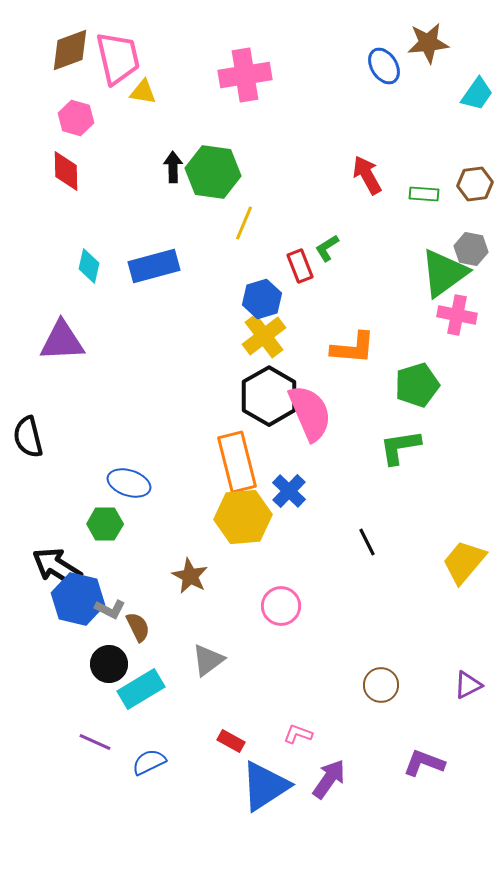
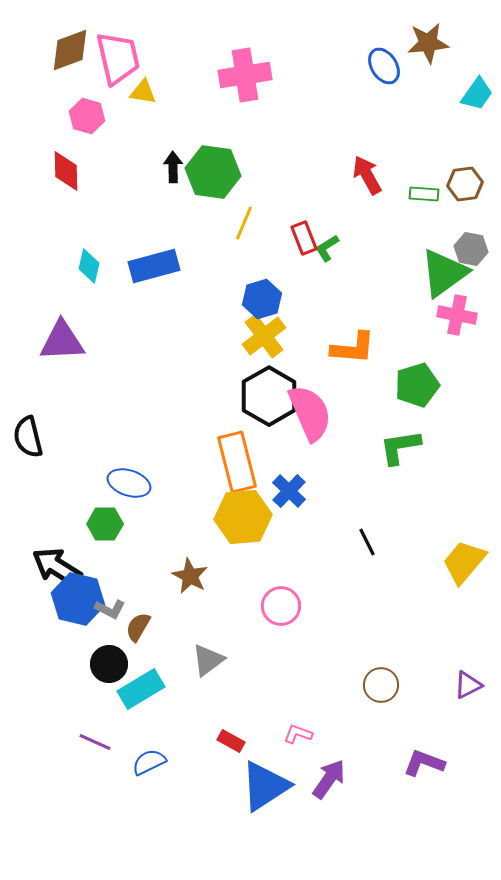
pink hexagon at (76, 118): moved 11 px right, 2 px up
brown hexagon at (475, 184): moved 10 px left
red rectangle at (300, 266): moved 4 px right, 28 px up
brown semicircle at (138, 627): rotated 124 degrees counterclockwise
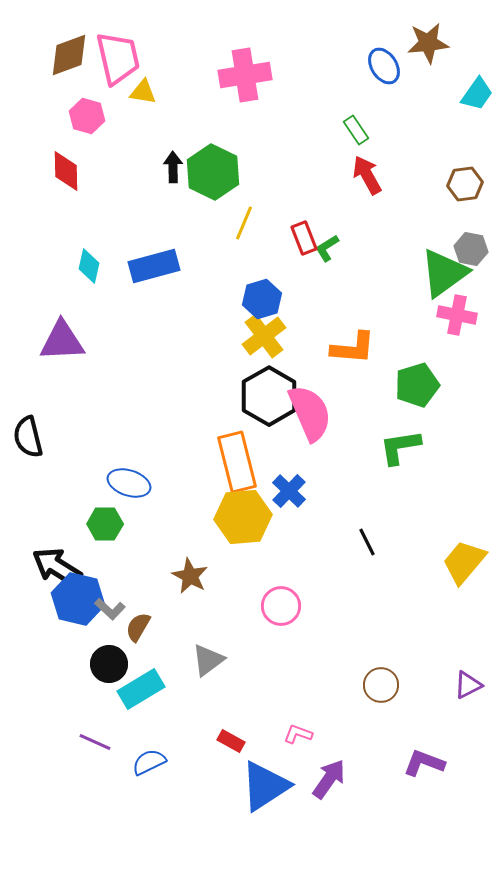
brown diamond at (70, 50): moved 1 px left, 5 px down
green hexagon at (213, 172): rotated 18 degrees clockwise
green rectangle at (424, 194): moved 68 px left, 64 px up; rotated 52 degrees clockwise
gray L-shape at (110, 609): rotated 16 degrees clockwise
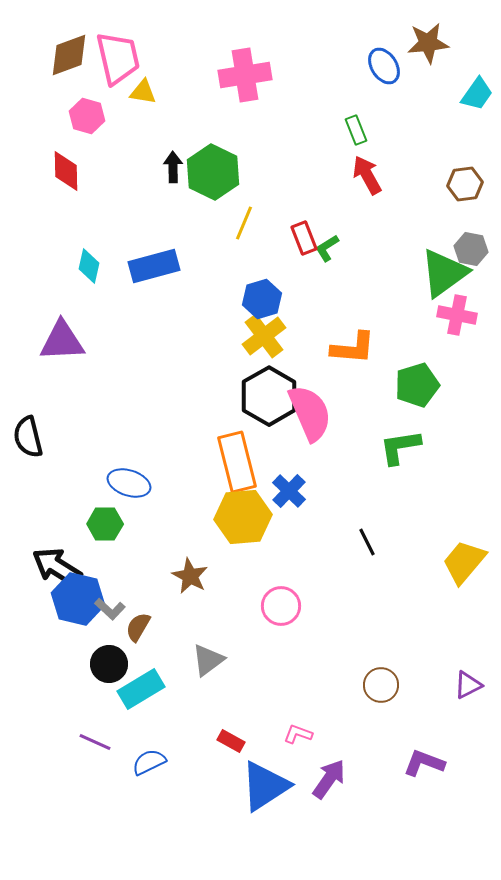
green rectangle at (356, 130): rotated 12 degrees clockwise
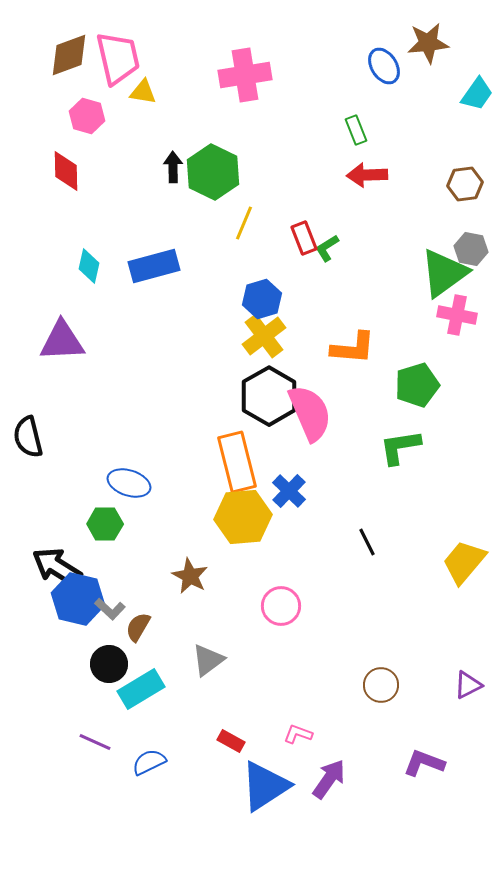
red arrow at (367, 175): rotated 63 degrees counterclockwise
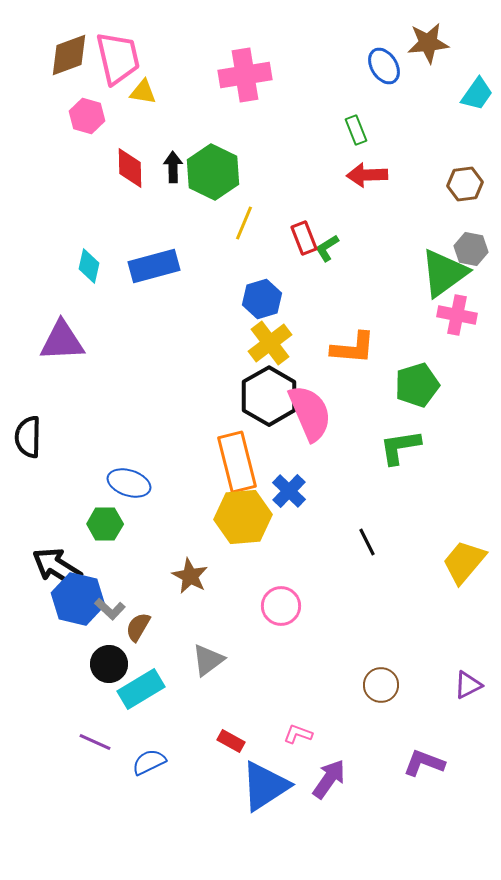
red diamond at (66, 171): moved 64 px right, 3 px up
yellow cross at (264, 336): moved 6 px right, 7 px down
black semicircle at (28, 437): rotated 15 degrees clockwise
